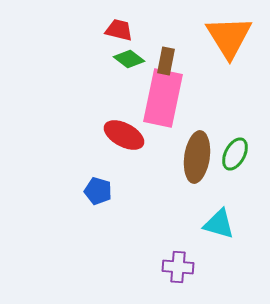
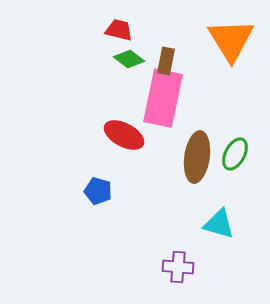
orange triangle: moved 2 px right, 3 px down
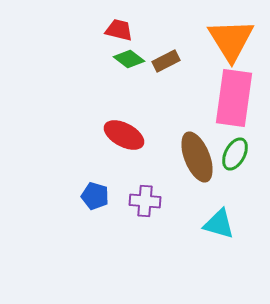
brown rectangle: rotated 52 degrees clockwise
pink rectangle: moved 71 px right; rotated 4 degrees counterclockwise
brown ellipse: rotated 30 degrees counterclockwise
blue pentagon: moved 3 px left, 5 px down
purple cross: moved 33 px left, 66 px up
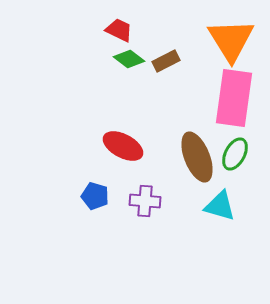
red trapezoid: rotated 12 degrees clockwise
red ellipse: moved 1 px left, 11 px down
cyan triangle: moved 1 px right, 18 px up
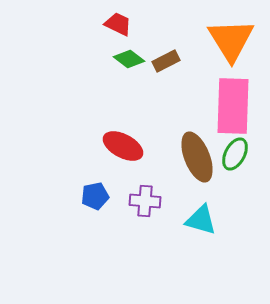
red trapezoid: moved 1 px left, 6 px up
pink rectangle: moved 1 px left, 8 px down; rotated 6 degrees counterclockwise
blue pentagon: rotated 28 degrees counterclockwise
cyan triangle: moved 19 px left, 14 px down
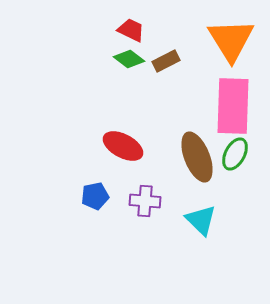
red trapezoid: moved 13 px right, 6 px down
cyan triangle: rotated 28 degrees clockwise
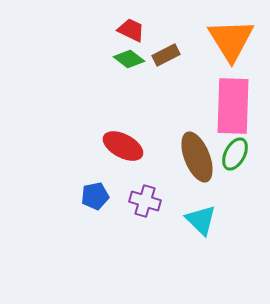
brown rectangle: moved 6 px up
purple cross: rotated 12 degrees clockwise
